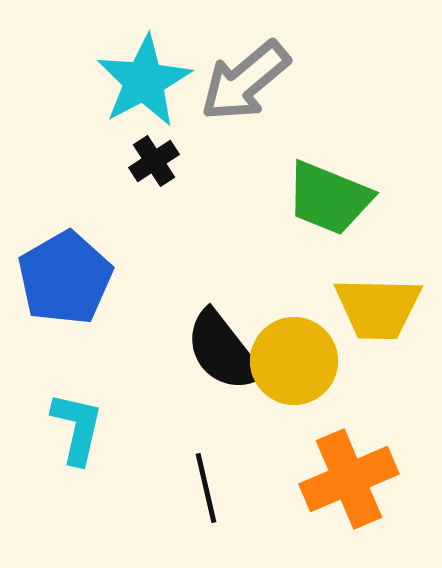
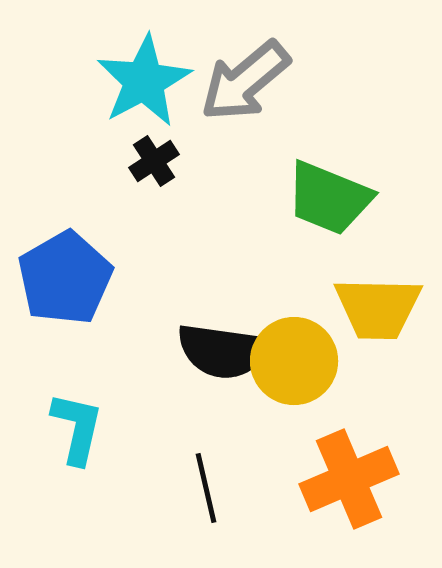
black semicircle: rotated 44 degrees counterclockwise
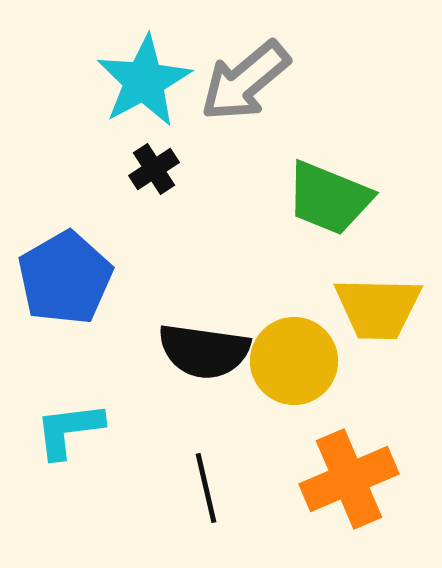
black cross: moved 8 px down
black semicircle: moved 19 px left
cyan L-shape: moved 8 px left, 2 px down; rotated 110 degrees counterclockwise
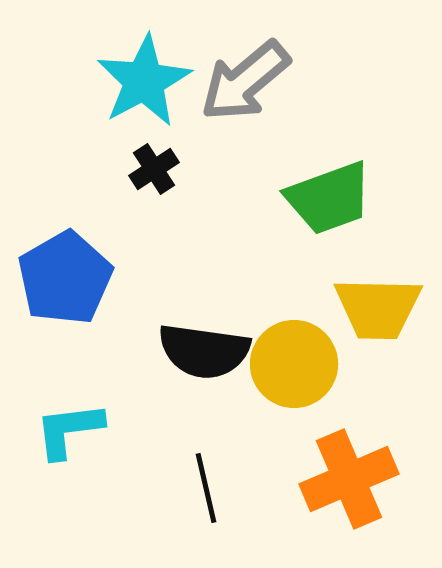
green trapezoid: rotated 42 degrees counterclockwise
yellow circle: moved 3 px down
